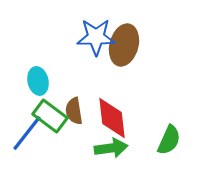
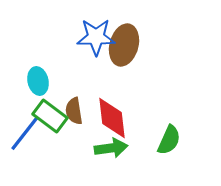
blue line: moved 2 px left
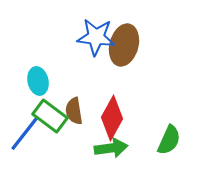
blue star: rotated 6 degrees clockwise
red diamond: rotated 36 degrees clockwise
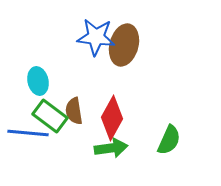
blue line: moved 3 px right; rotated 57 degrees clockwise
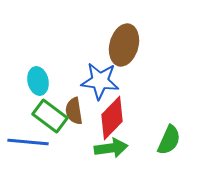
blue star: moved 4 px right, 44 px down
red diamond: rotated 15 degrees clockwise
blue line: moved 9 px down
